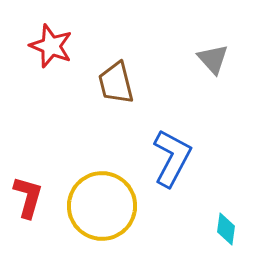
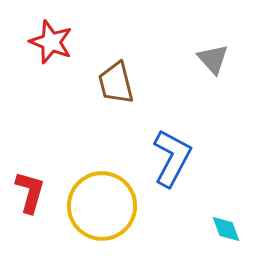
red star: moved 4 px up
red L-shape: moved 2 px right, 5 px up
cyan diamond: rotated 28 degrees counterclockwise
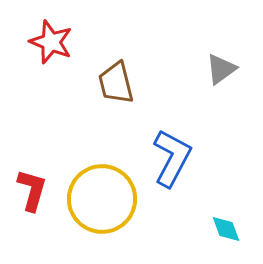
gray triangle: moved 8 px right, 10 px down; rotated 36 degrees clockwise
red L-shape: moved 2 px right, 2 px up
yellow circle: moved 7 px up
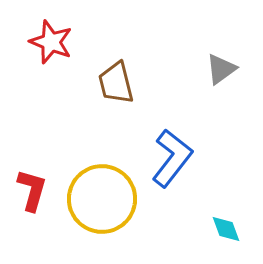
blue L-shape: rotated 10 degrees clockwise
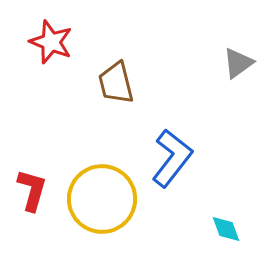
gray triangle: moved 17 px right, 6 px up
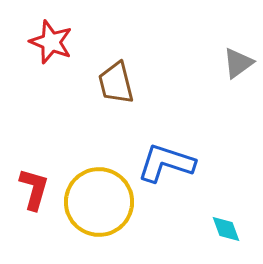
blue L-shape: moved 6 px left, 5 px down; rotated 110 degrees counterclockwise
red L-shape: moved 2 px right, 1 px up
yellow circle: moved 3 px left, 3 px down
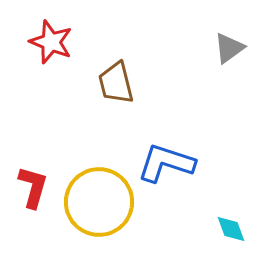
gray triangle: moved 9 px left, 15 px up
red L-shape: moved 1 px left, 2 px up
cyan diamond: moved 5 px right
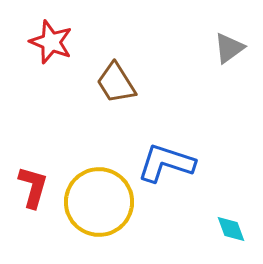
brown trapezoid: rotated 18 degrees counterclockwise
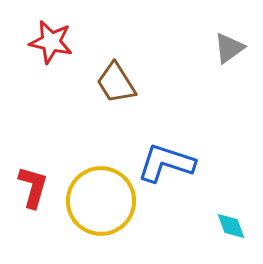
red star: rotated 9 degrees counterclockwise
yellow circle: moved 2 px right, 1 px up
cyan diamond: moved 3 px up
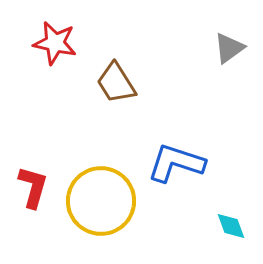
red star: moved 4 px right, 1 px down
blue L-shape: moved 10 px right
